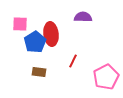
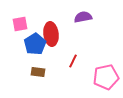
purple semicircle: rotated 12 degrees counterclockwise
pink square: rotated 14 degrees counterclockwise
blue pentagon: moved 2 px down
brown rectangle: moved 1 px left
pink pentagon: rotated 15 degrees clockwise
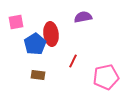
pink square: moved 4 px left, 2 px up
brown rectangle: moved 3 px down
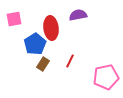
purple semicircle: moved 5 px left, 2 px up
pink square: moved 2 px left, 3 px up
red ellipse: moved 6 px up
red line: moved 3 px left
brown rectangle: moved 5 px right, 11 px up; rotated 64 degrees counterclockwise
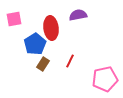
pink pentagon: moved 1 px left, 2 px down
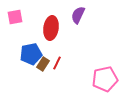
purple semicircle: rotated 54 degrees counterclockwise
pink square: moved 1 px right, 2 px up
red ellipse: rotated 15 degrees clockwise
blue pentagon: moved 4 px left, 10 px down; rotated 20 degrees clockwise
red line: moved 13 px left, 2 px down
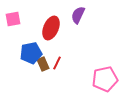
pink square: moved 2 px left, 2 px down
red ellipse: rotated 15 degrees clockwise
blue pentagon: moved 1 px up
brown rectangle: rotated 56 degrees counterclockwise
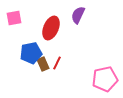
pink square: moved 1 px right, 1 px up
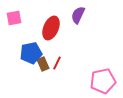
pink pentagon: moved 2 px left, 2 px down
